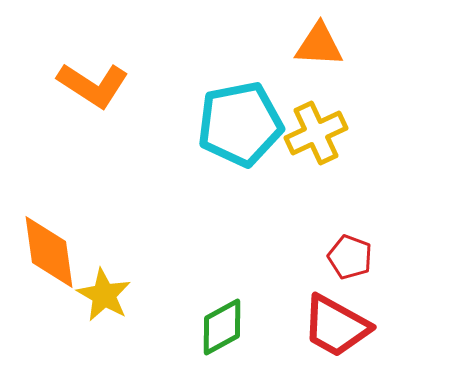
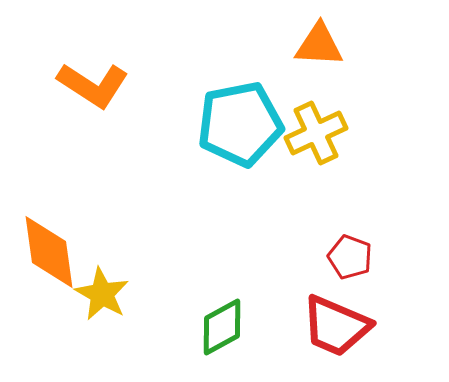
yellow star: moved 2 px left, 1 px up
red trapezoid: rotated 6 degrees counterclockwise
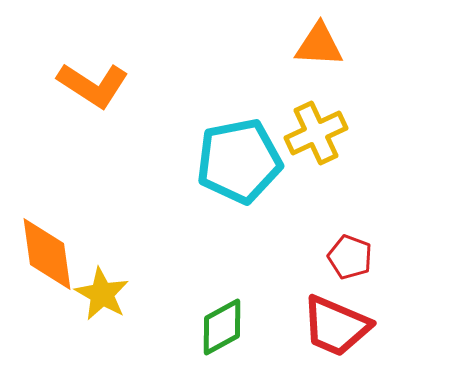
cyan pentagon: moved 1 px left, 37 px down
orange diamond: moved 2 px left, 2 px down
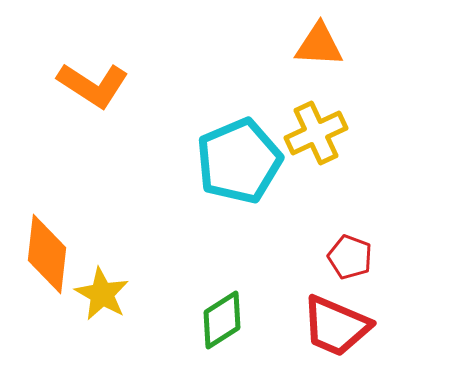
cyan pentagon: rotated 12 degrees counterclockwise
orange diamond: rotated 14 degrees clockwise
green diamond: moved 7 px up; rotated 4 degrees counterclockwise
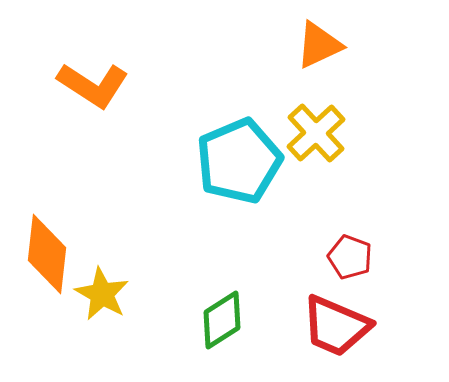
orange triangle: rotated 28 degrees counterclockwise
yellow cross: rotated 18 degrees counterclockwise
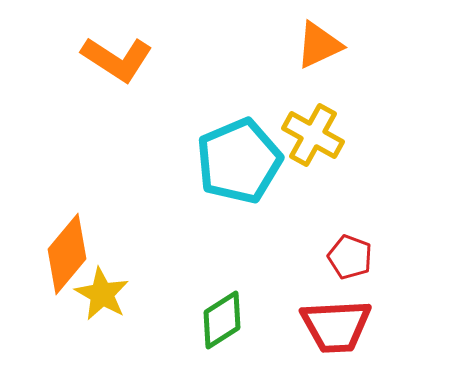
orange L-shape: moved 24 px right, 26 px up
yellow cross: moved 3 px left, 2 px down; rotated 18 degrees counterclockwise
orange diamond: moved 20 px right; rotated 34 degrees clockwise
red trapezoid: rotated 26 degrees counterclockwise
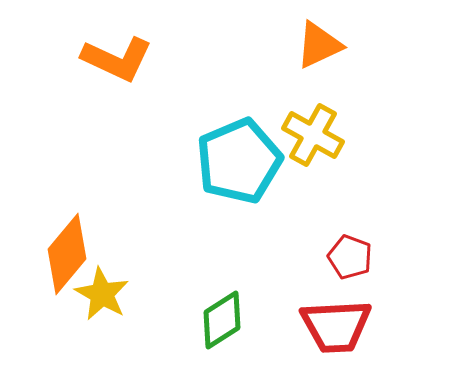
orange L-shape: rotated 8 degrees counterclockwise
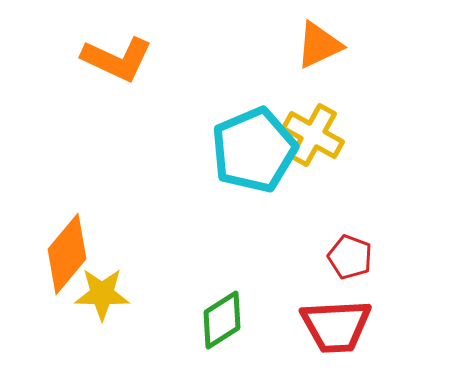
cyan pentagon: moved 15 px right, 11 px up
yellow star: rotated 28 degrees counterclockwise
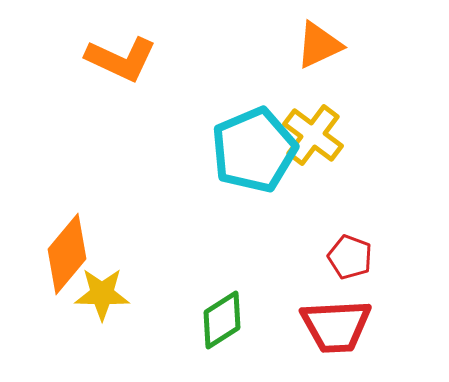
orange L-shape: moved 4 px right
yellow cross: rotated 8 degrees clockwise
